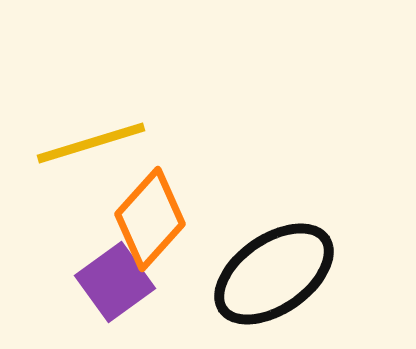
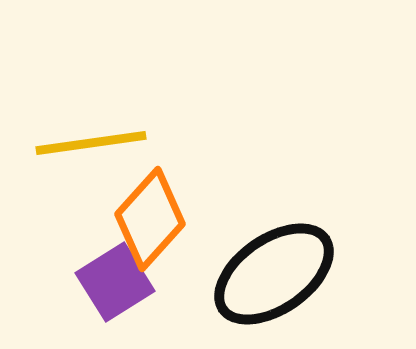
yellow line: rotated 9 degrees clockwise
purple square: rotated 4 degrees clockwise
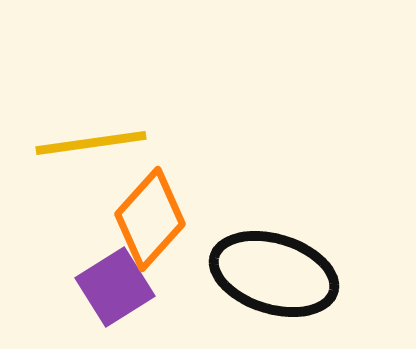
black ellipse: rotated 52 degrees clockwise
purple square: moved 5 px down
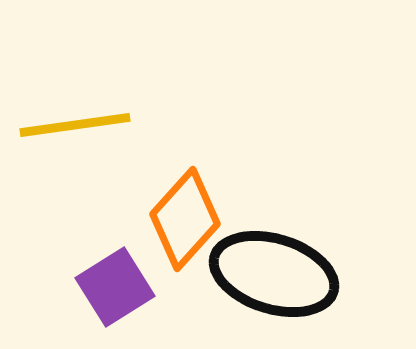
yellow line: moved 16 px left, 18 px up
orange diamond: moved 35 px right
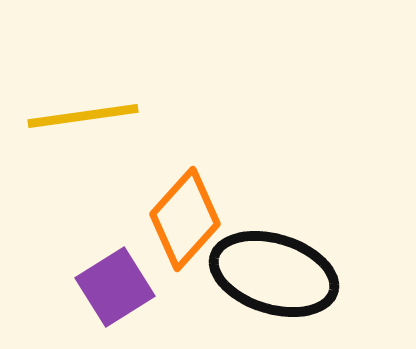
yellow line: moved 8 px right, 9 px up
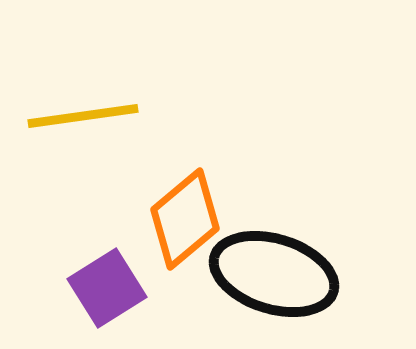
orange diamond: rotated 8 degrees clockwise
purple square: moved 8 px left, 1 px down
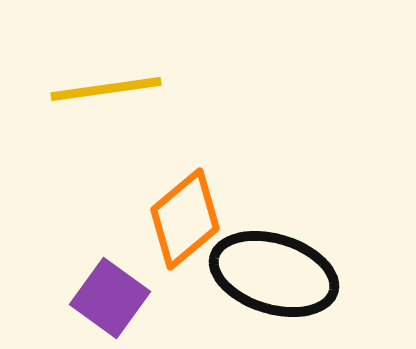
yellow line: moved 23 px right, 27 px up
purple square: moved 3 px right, 10 px down; rotated 22 degrees counterclockwise
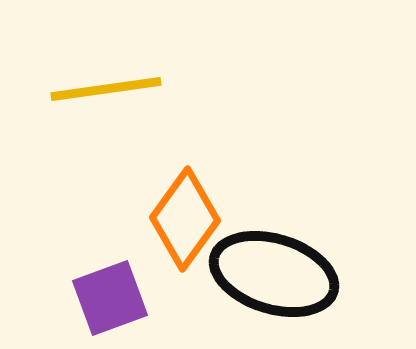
orange diamond: rotated 14 degrees counterclockwise
purple square: rotated 34 degrees clockwise
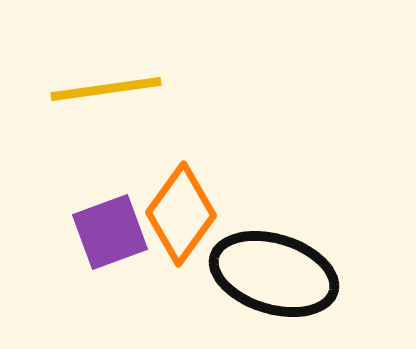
orange diamond: moved 4 px left, 5 px up
purple square: moved 66 px up
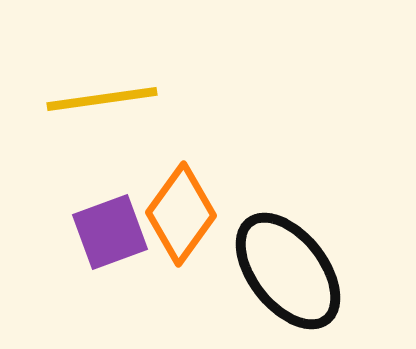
yellow line: moved 4 px left, 10 px down
black ellipse: moved 14 px right, 3 px up; rotated 35 degrees clockwise
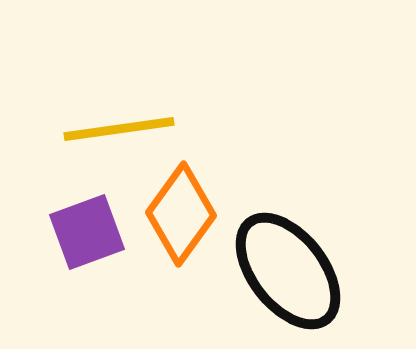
yellow line: moved 17 px right, 30 px down
purple square: moved 23 px left
